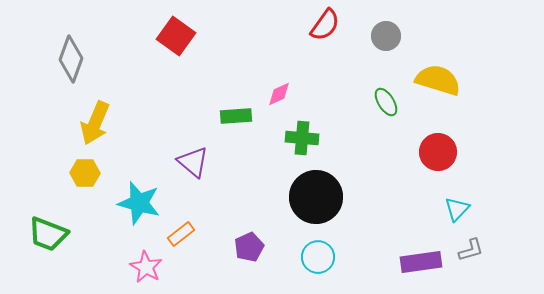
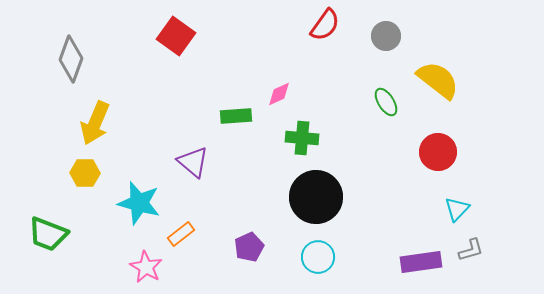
yellow semicircle: rotated 21 degrees clockwise
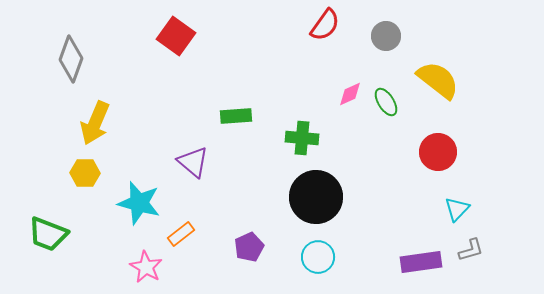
pink diamond: moved 71 px right
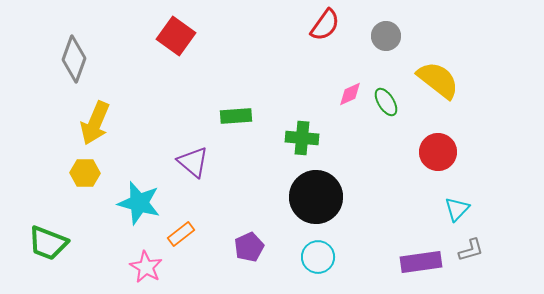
gray diamond: moved 3 px right
green trapezoid: moved 9 px down
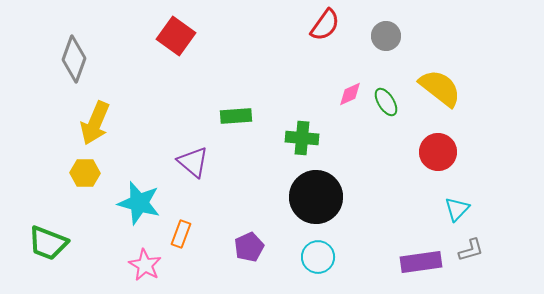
yellow semicircle: moved 2 px right, 8 px down
orange rectangle: rotated 32 degrees counterclockwise
pink star: moved 1 px left, 2 px up
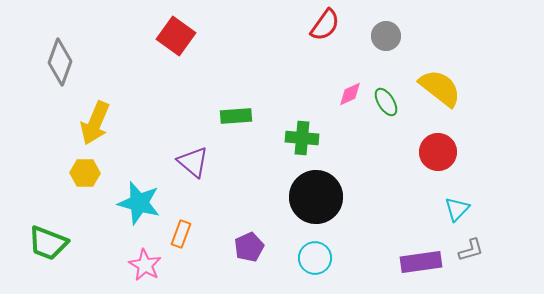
gray diamond: moved 14 px left, 3 px down
cyan circle: moved 3 px left, 1 px down
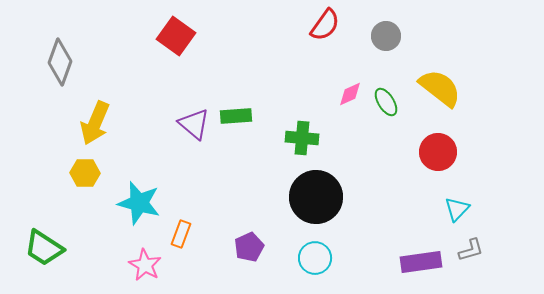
purple triangle: moved 1 px right, 38 px up
green trapezoid: moved 4 px left, 5 px down; rotated 12 degrees clockwise
